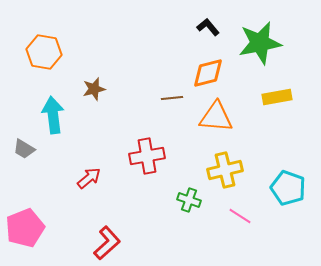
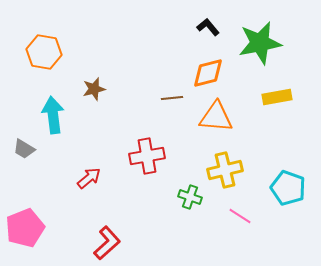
green cross: moved 1 px right, 3 px up
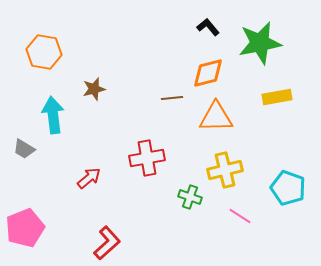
orange triangle: rotated 6 degrees counterclockwise
red cross: moved 2 px down
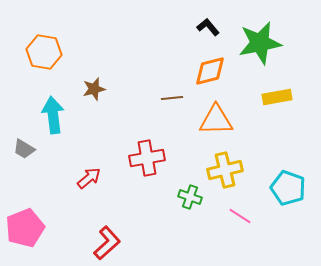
orange diamond: moved 2 px right, 2 px up
orange triangle: moved 3 px down
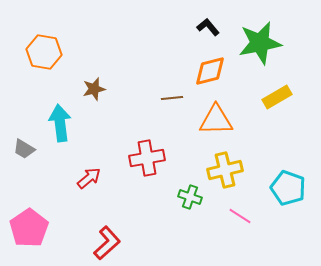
yellow rectangle: rotated 20 degrees counterclockwise
cyan arrow: moved 7 px right, 8 px down
pink pentagon: moved 4 px right; rotated 12 degrees counterclockwise
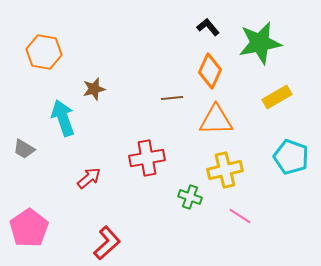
orange diamond: rotated 52 degrees counterclockwise
cyan arrow: moved 3 px right, 5 px up; rotated 12 degrees counterclockwise
cyan pentagon: moved 3 px right, 31 px up
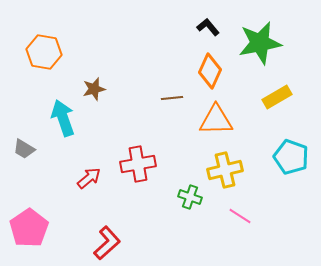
red cross: moved 9 px left, 6 px down
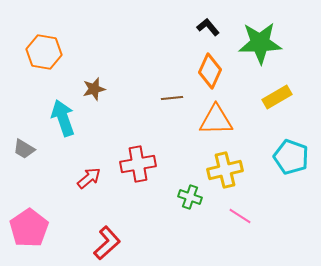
green star: rotated 9 degrees clockwise
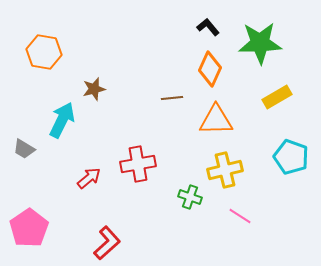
orange diamond: moved 2 px up
cyan arrow: moved 1 px left, 2 px down; rotated 45 degrees clockwise
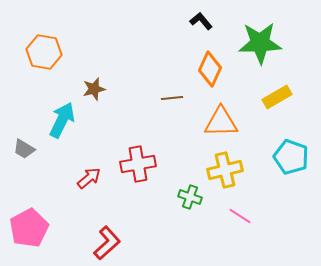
black L-shape: moved 7 px left, 6 px up
orange triangle: moved 5 px right, 2 px down
pink pentagon: rotated 6 degrees clockwise
